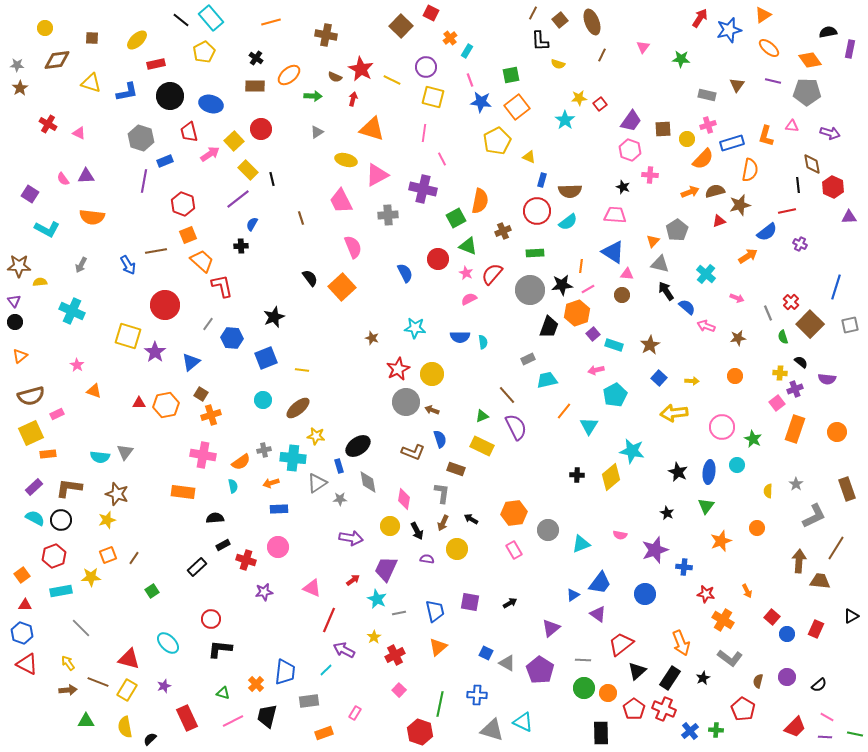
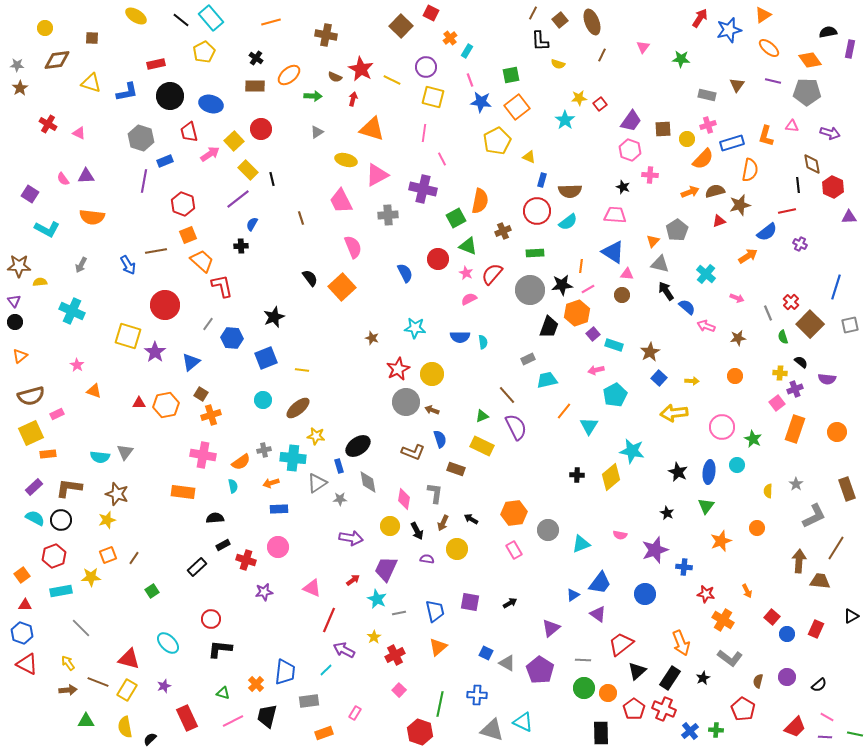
yellow ellipse at (137, 40): moved 1 px left, 24 px up; rotated 75 degrees clockwise
brown star at (650, 345): moved 7 px down
gray L-shape at (442, 493): moved 7 px left
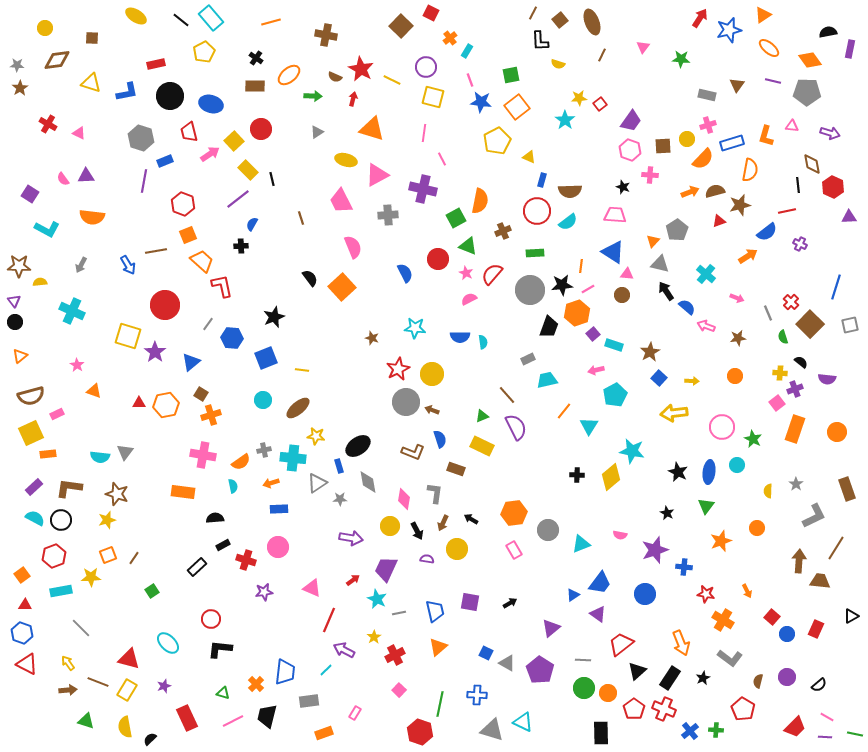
brown square at (663, 129): moved 17 px down
green triangle at (86, 721): rotated 18 degrees clockwise
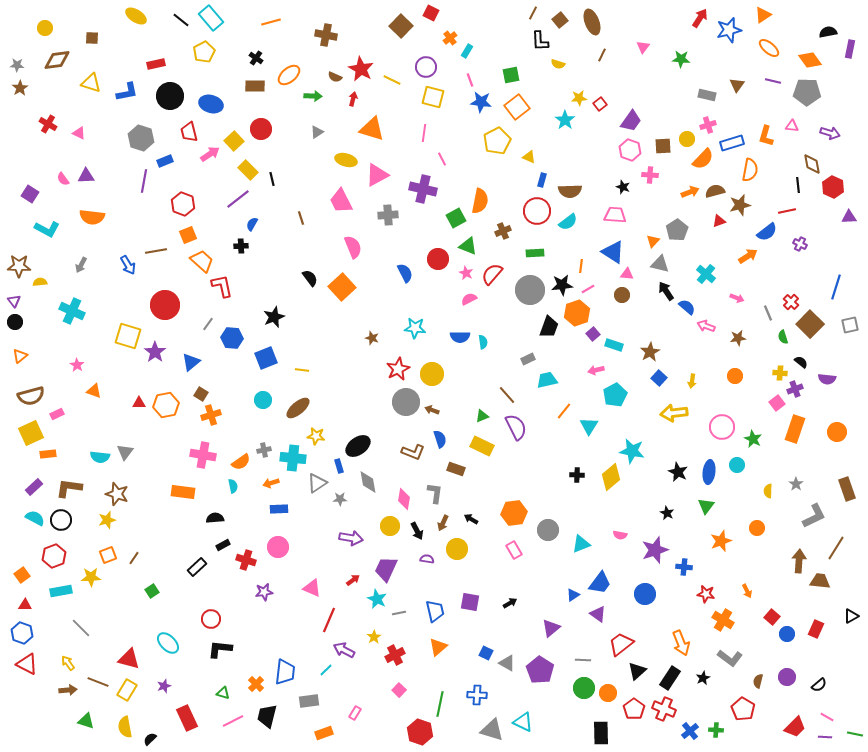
yellow arrow at (692, 381): rotated 96 degrees clockwise
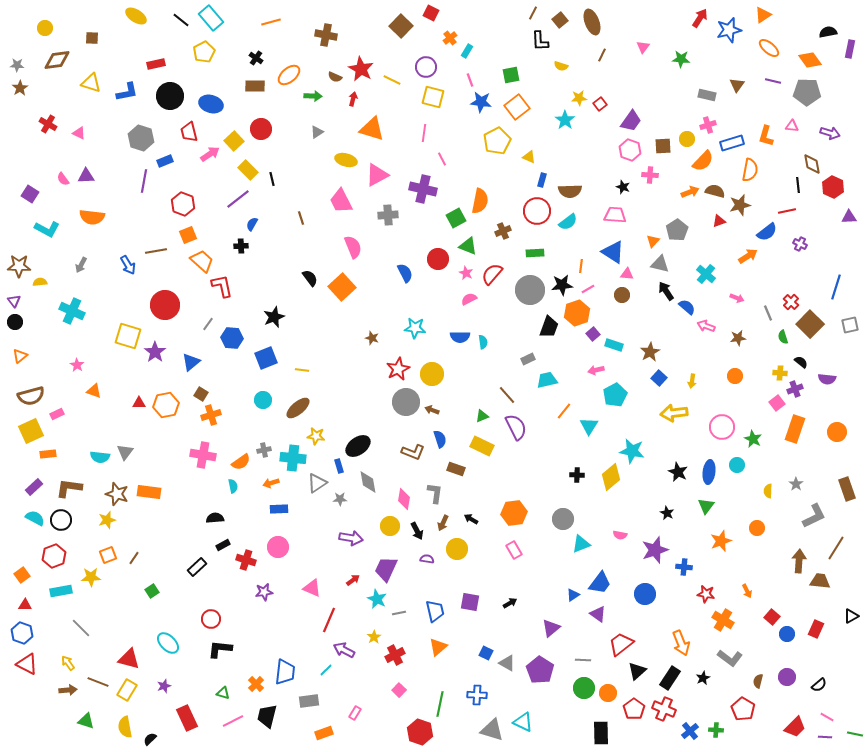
yellow semicircle at (558, 64): moved 3 px right, 2 px down
orange semicircle at (703, 159): moved 2 px down
brown semicircle at (715, 191): rotated 30 degrees clockwise
yellow square at (31, 433): moved 2 px up
orange rectangle at (183, 492): moved 34 px left
gray circle at (548, 530): moved 15 px right, 11 px up
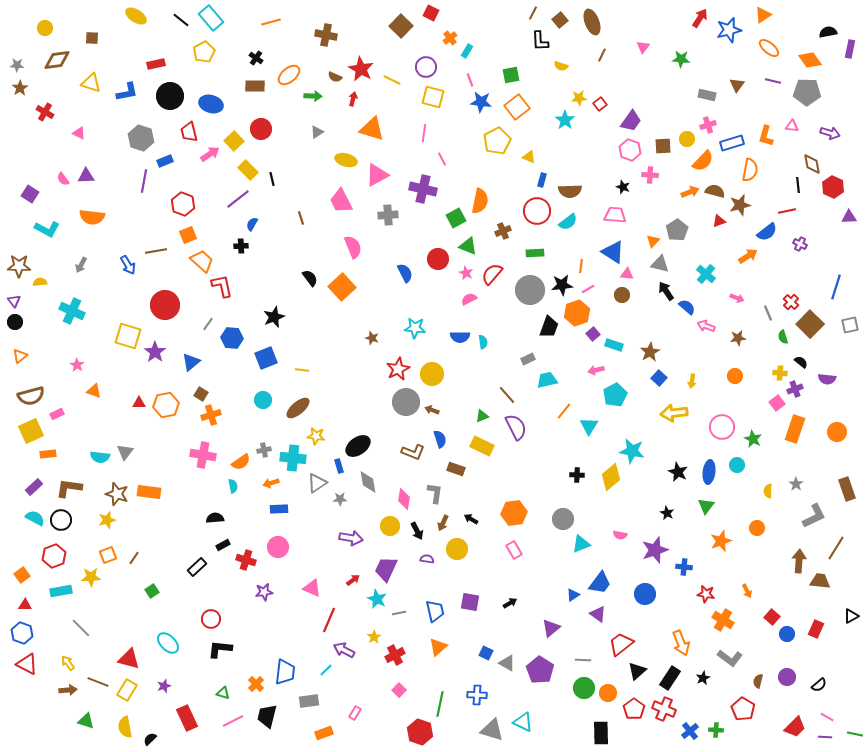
red cross at (48, 124): moved 3 px left, 12 px up
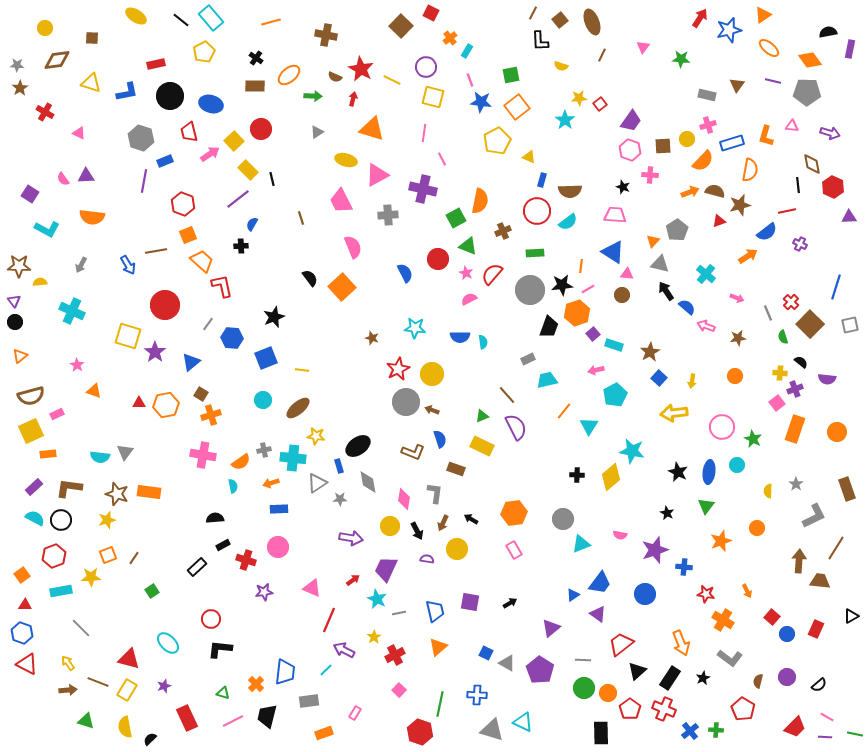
red pentagon at (634, 709): moved 4 px left
